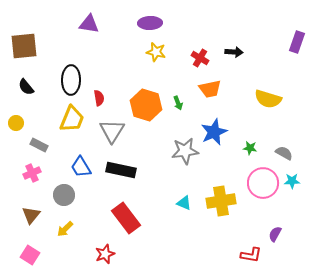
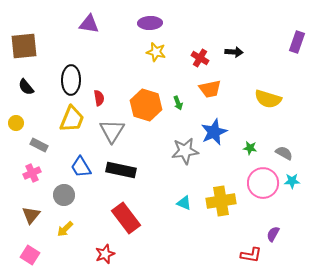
purple semicircle: moved 2 px left
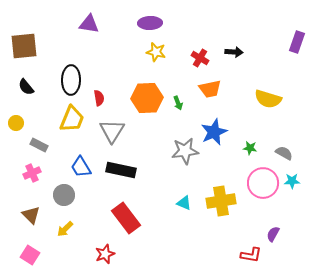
orange hexagon: moved 1 px right, 7 px up; rotated 20 degrees counterclockwise
brown triangle: rotated 24 degrees counterclockwise
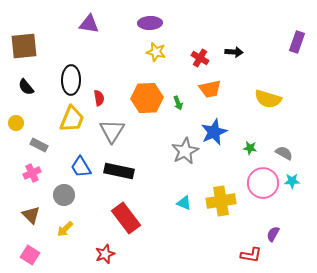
gray star: rotated 20 degrees counterclockwise
black rectangle: moved 2 px left, 1 px down
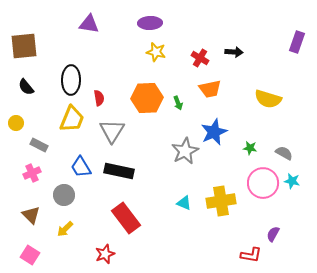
cyan star: rotated 14 degrees clockwise
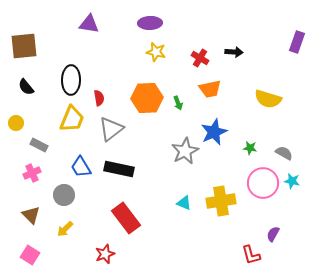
gray triangle: moved 1 px left, 2 px up; rotated 20 degrees clockwise
black rectangle: moved 2 px up
red L-shape: rotated 65 degrees clockwise
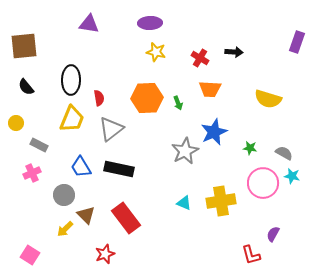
orange trapezoid: rotated 15 degrees clockwise
cyan star: moved 5 px up
brown triangle: moved 55 px right
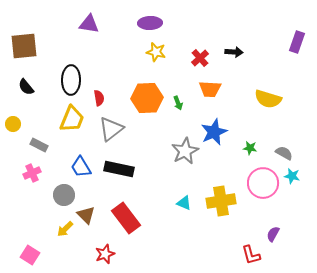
red cross: rotated 18 degrees clockwise
yellow circle: moved 3 px left, 1 px down
